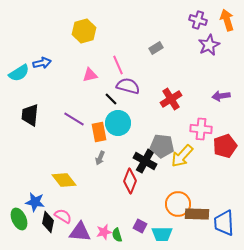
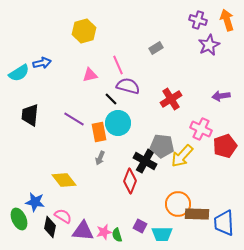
pink cross: rotated 20 degrees clockwise
black diamond: moved 2 px right, 5 px down
purple triangle: moved 3 px right, 1 px up
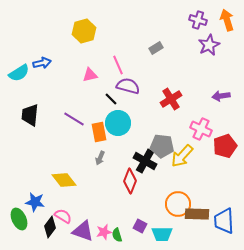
blue trapezoid: moved 2 px up
black diamond: rotated 25 degrees clockwise
purple triangle: rotated 15 degrees clockwise
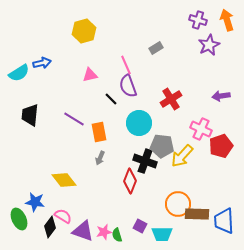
pink line: moved 8 px right
purple semicircle: rotated 125 degrees counterclockwise
cyan circle: moved 21 px right
red pentagon: moved 4 px left
black cross: rotated 10 degrees counterclockwise
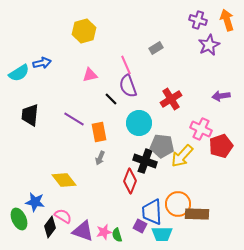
blue trapezoid: moved 72 px left, 9 px up
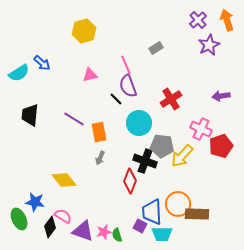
purple cross: rotated 30 degrees clockwise
blue arrow: rotated 54 degrees clockwise
black line: moved 5 px right
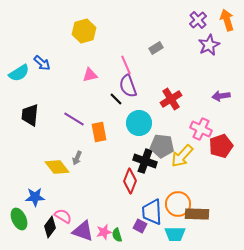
gray arrow: moved 23 px left
yellow diamond: moved 7 px left, 13 px up
blue star: moved 5 px up; rotated 12 degrees counterclockwise
cyan trapezoid: moved 13 px right
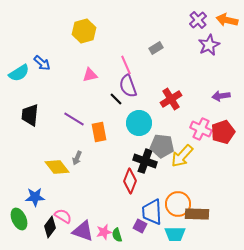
orange arrow: rotated 60 degrees counterclockwise
red pentagon: moved 2 px right, 14 px up
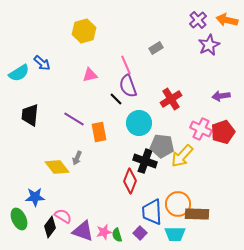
purple square: moved 7 px down; rotated 16 degrees clockwise
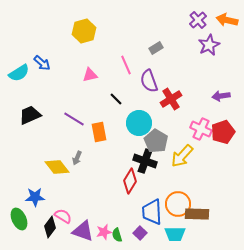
purple semicircle: moved 21 px right, 5 px up
black trapezoid: rotated 60 degrees clockwise
gray pentagon: moved 6 px left, 5 px up; rotated 25 degrees clockwise
red diamond: rotated 10 degrees clockwise
